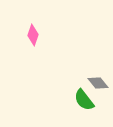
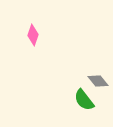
gray diamond: moved 2 px up
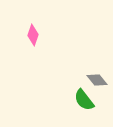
gray diamond: moved 1 px left, 1 px up
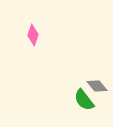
gray diamond: moved 6 px down
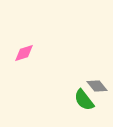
pink diamond: moved 9 px left, 18 px down; rotated 55 degrees clockwise
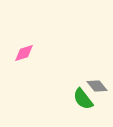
green semicircle: moved 1 px left, 1 px up
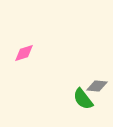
gray diamond: rotated 45 degrees counterclockwise
